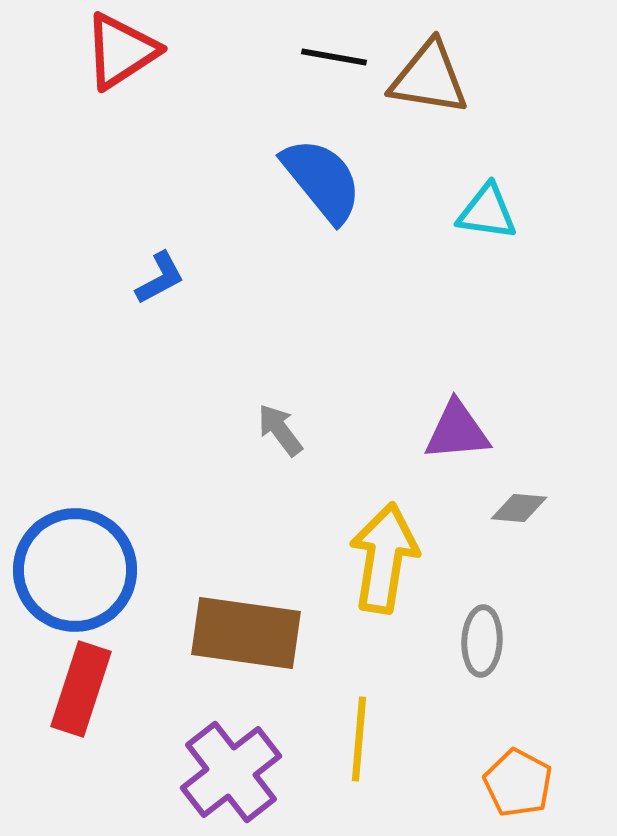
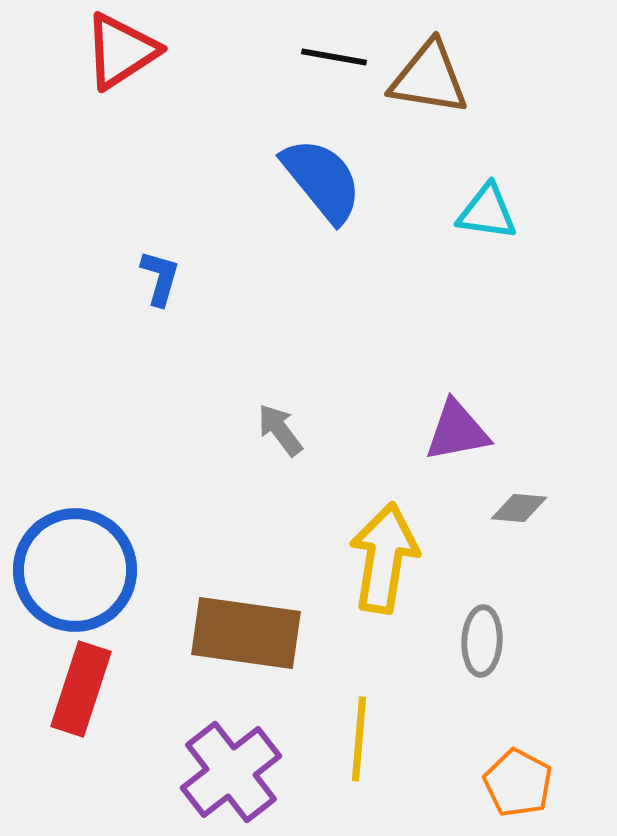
blue L-shape: rotated 46 degrees counterclockwise
purple triangle: rotated 6 degrees counterclockwise
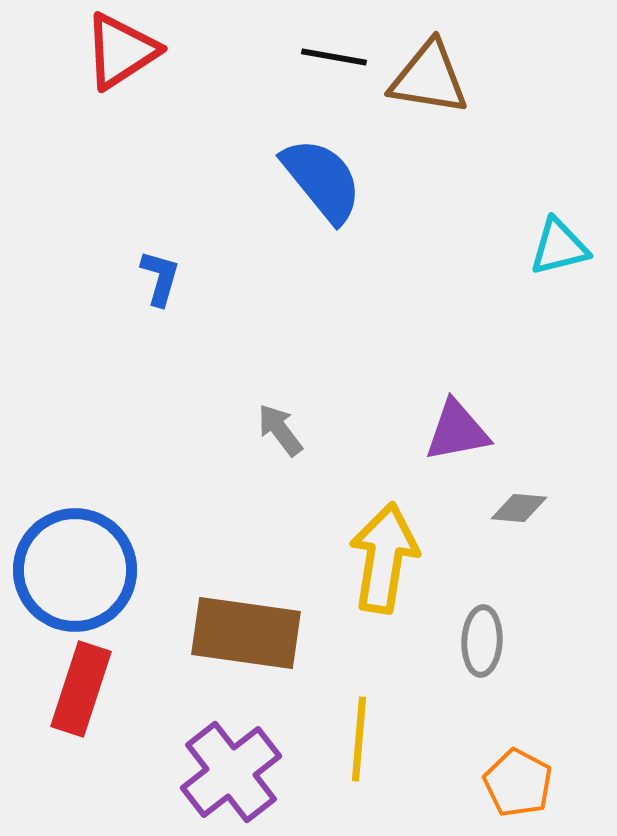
cyan triangle: moved 72 px right, 35 px down; rotated 22 degrees counterclockwise
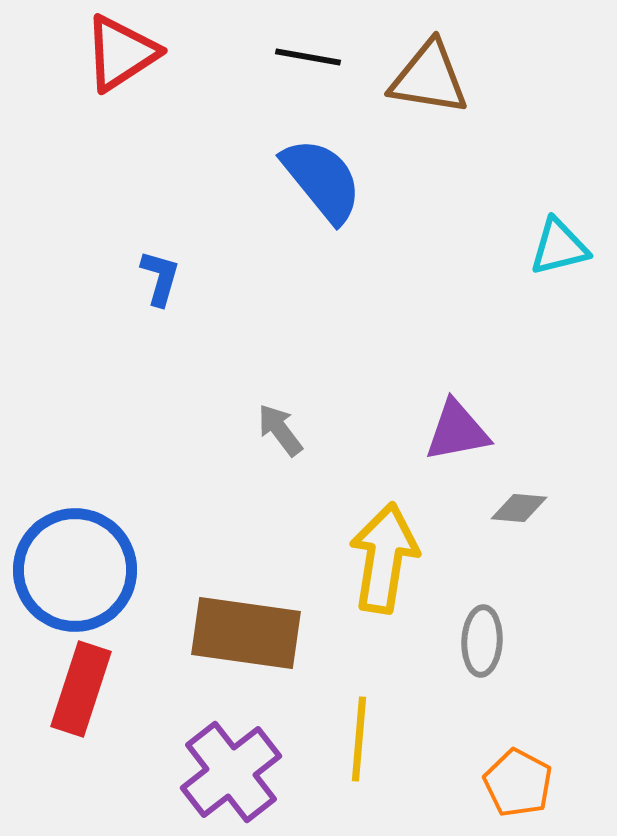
red triangle: moved 2 px down
black line: moved 26 px left
